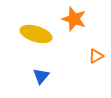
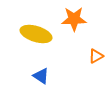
orange star: rotated 20 degrees counterclockwise
blue triangle: rotated 36 degrees counterclockwise
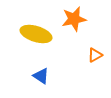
orange star: rotated 10 degrees counterclockwise
orange triangle: moved 1 px left, 1 px up
